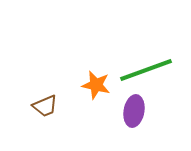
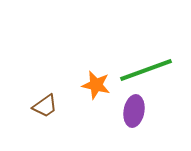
brown trapezoid: rotated 12 degrees counterclockwise
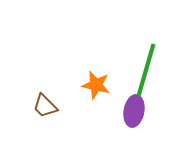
green line: rotated 54 degrees counterclockwise
brown trapezoid: rotated 80 degrees clockwise
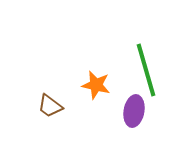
green line: rotated 32 degrees counterclockwise
brown trapezoid: moved 5 px right; rotated 8 degrees counterclockwise
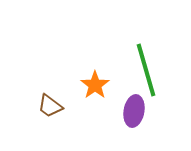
orange star: moved 1 px left; rotated 24 degrees clockwise
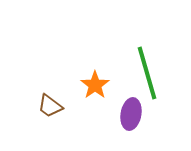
green line: moved 1 px right, 3 px down
purple ellipse: moved 3 px left, 3 px down
